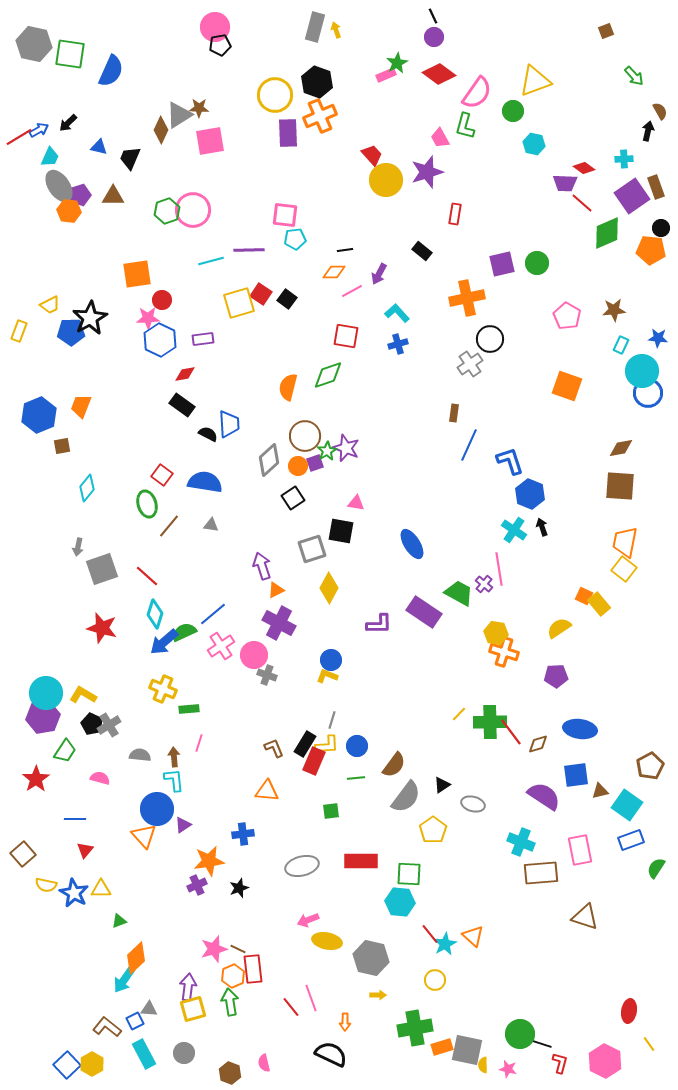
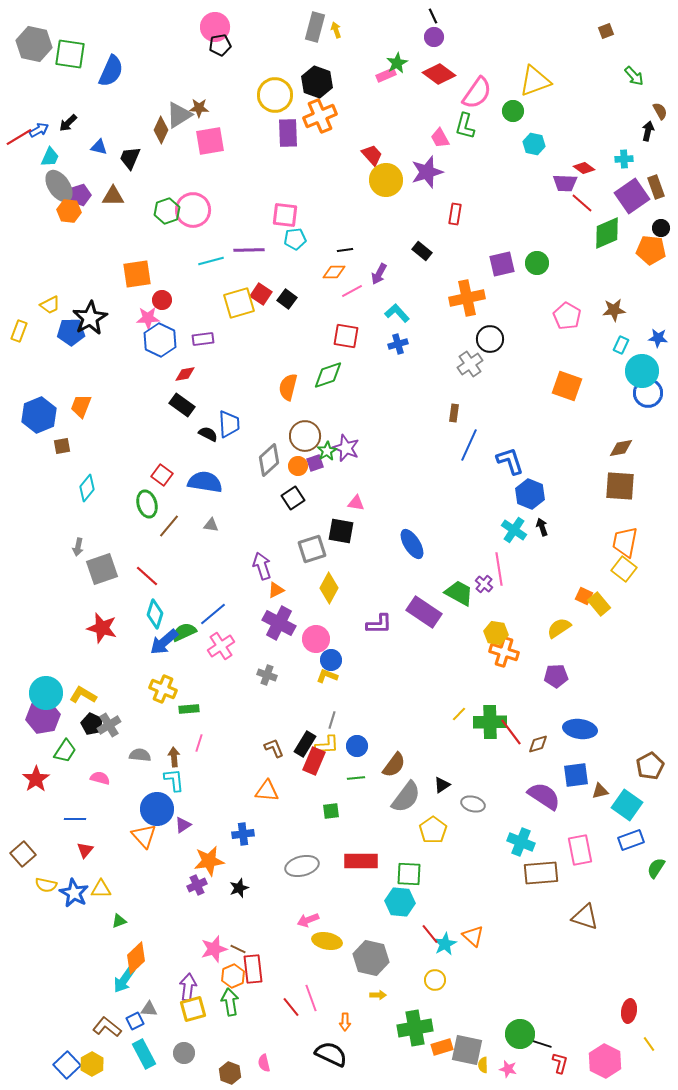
pink circle at (254, 655): moved 62 px right, 16 px up
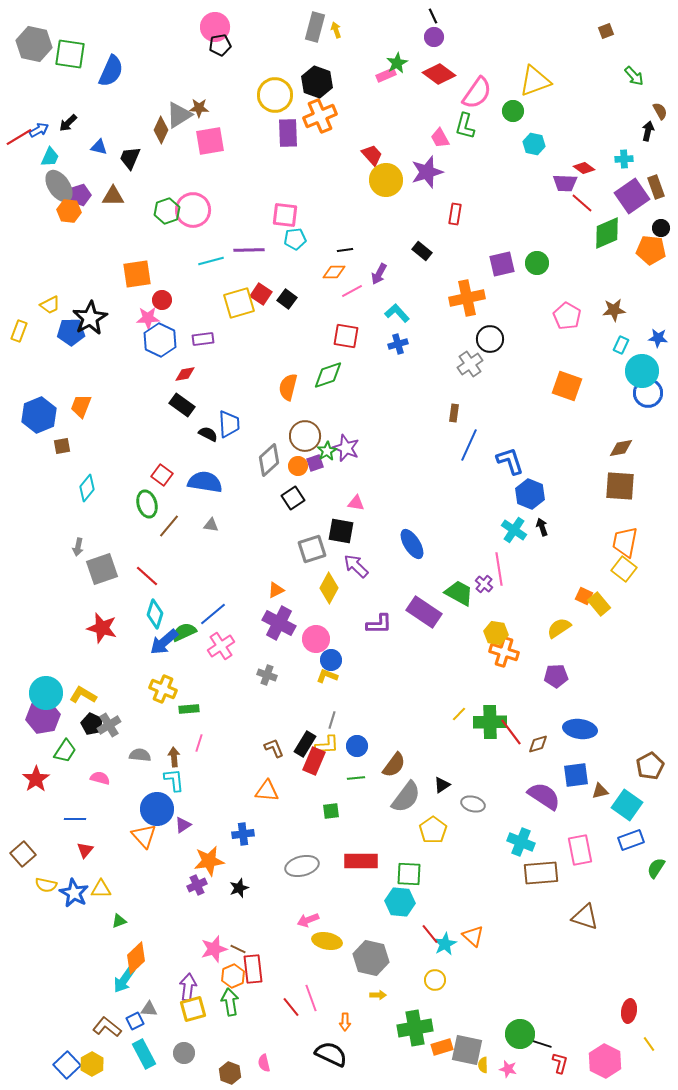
purple arrow at (262, 566): moved 94 px right; rotated 28 degrees counterclockwise
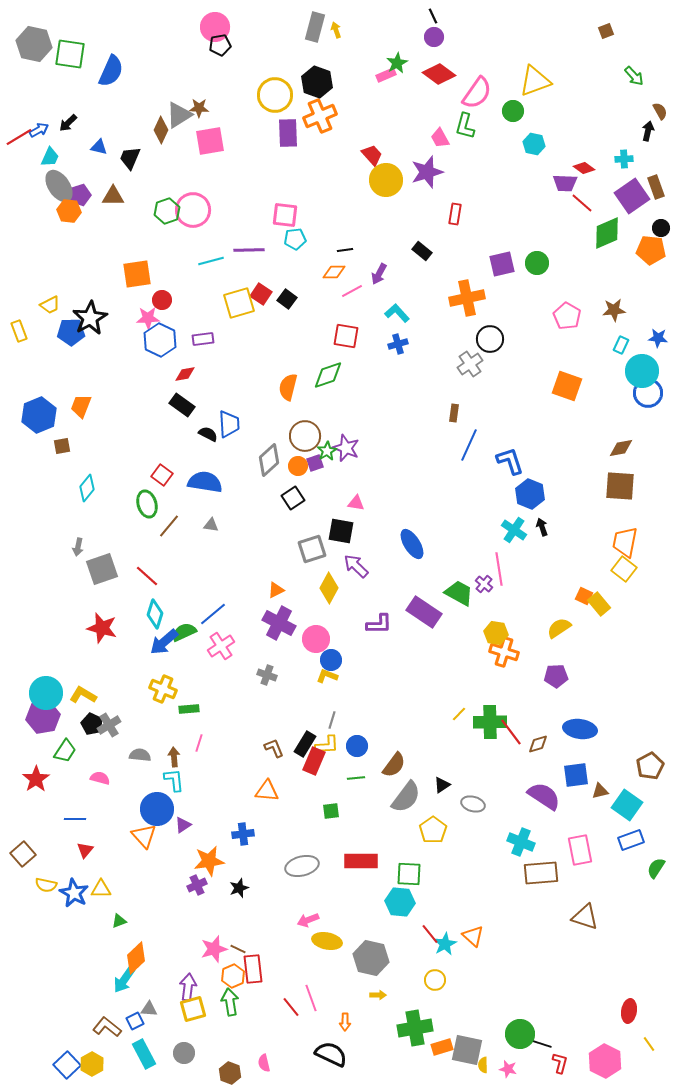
yellow rectangle at (19, 331): rotated 40 degrees counterclockwise
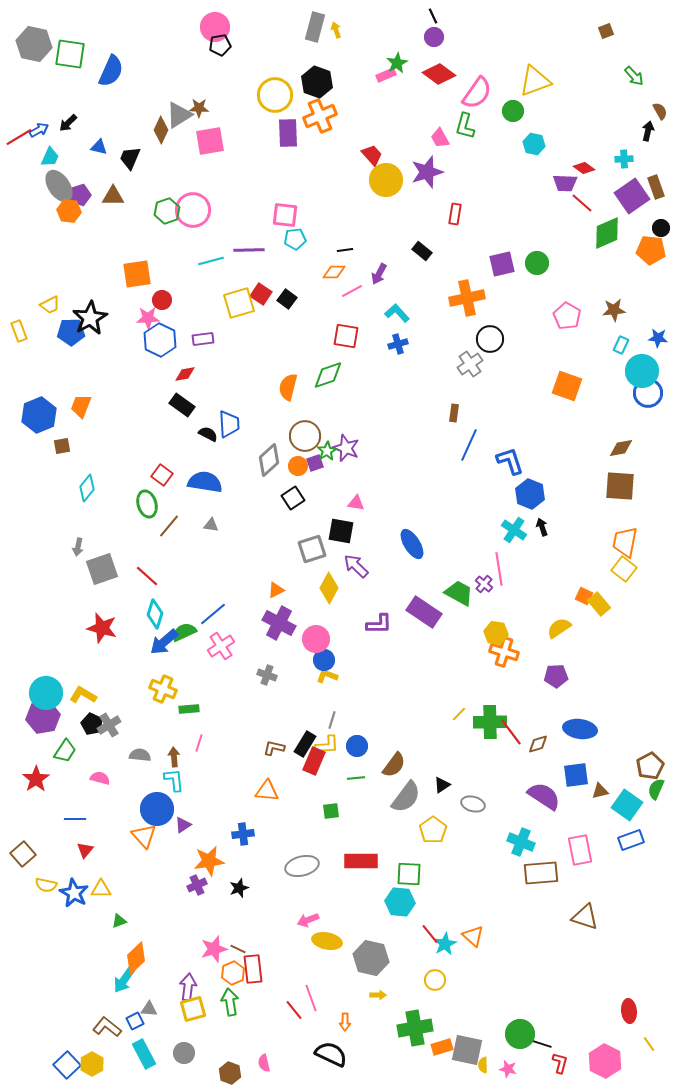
blue circle at (331, 660): moved 7 px left
brown L-shape at (274, 748): rotated 55 degrees counterclockwise
green semicircle at (656, 868): moved 79 px up; rotated 10 degrees counterclockwise
orange hexagon at (233, 976): moved 3 px up
red line at (291, 1007): moved 3 px right, 3 px down
red ellipse at (629, 1011): rotated 15 degrees counterclockwise
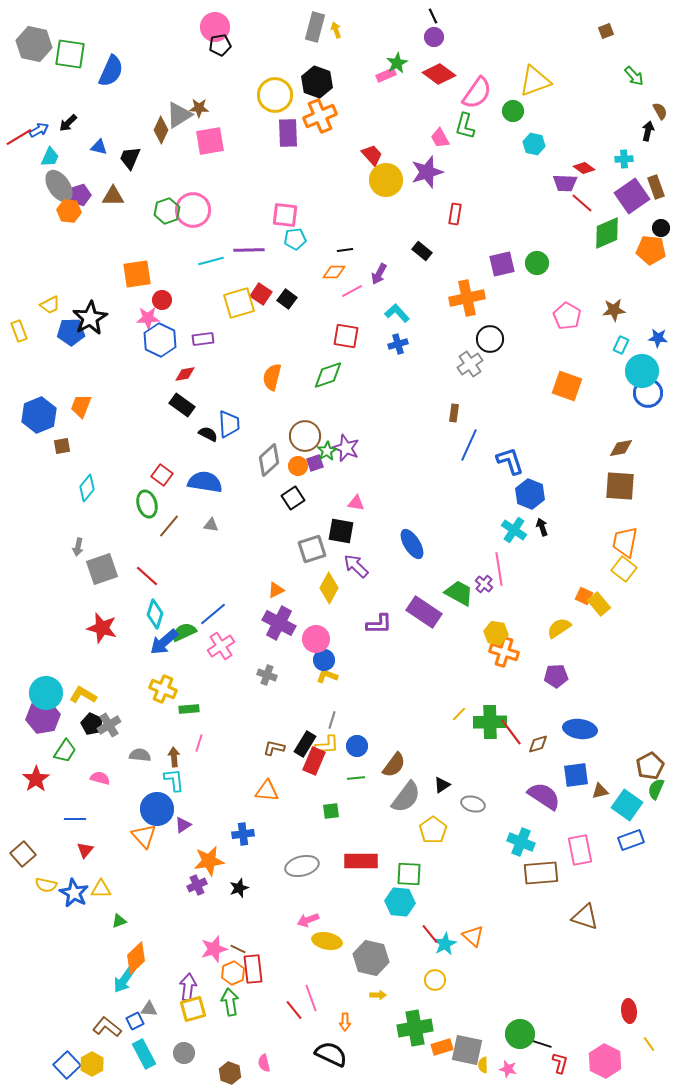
orange semicircle at (288, 387): moved 16 px left, 10 px up
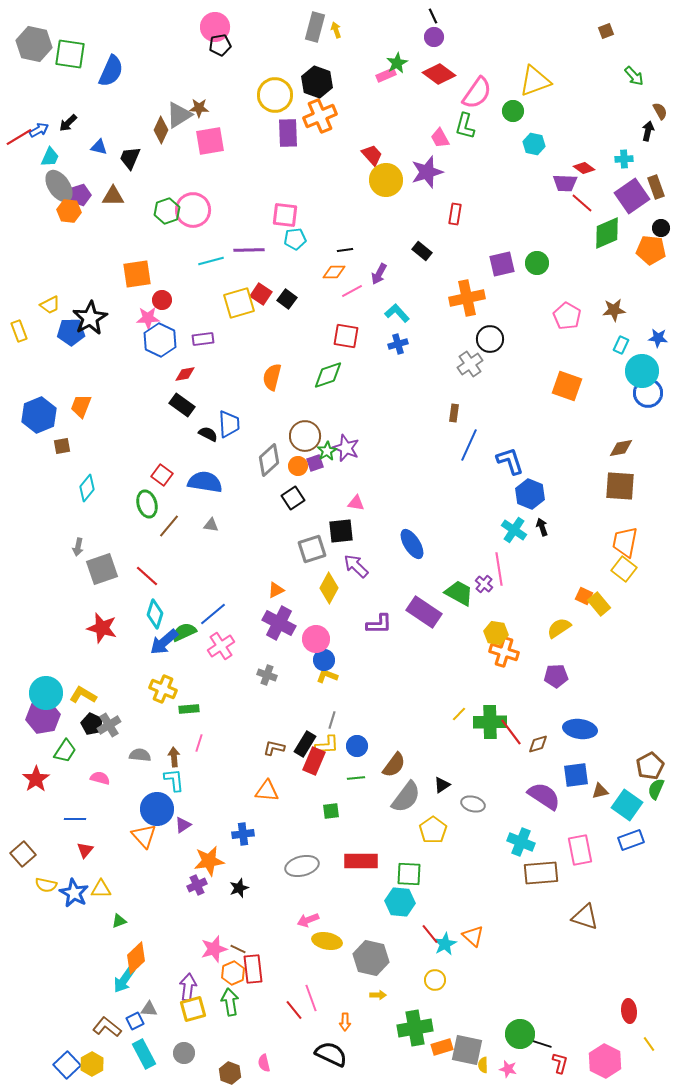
black square at (341, 531): rotated 16 degrees counterclockwise
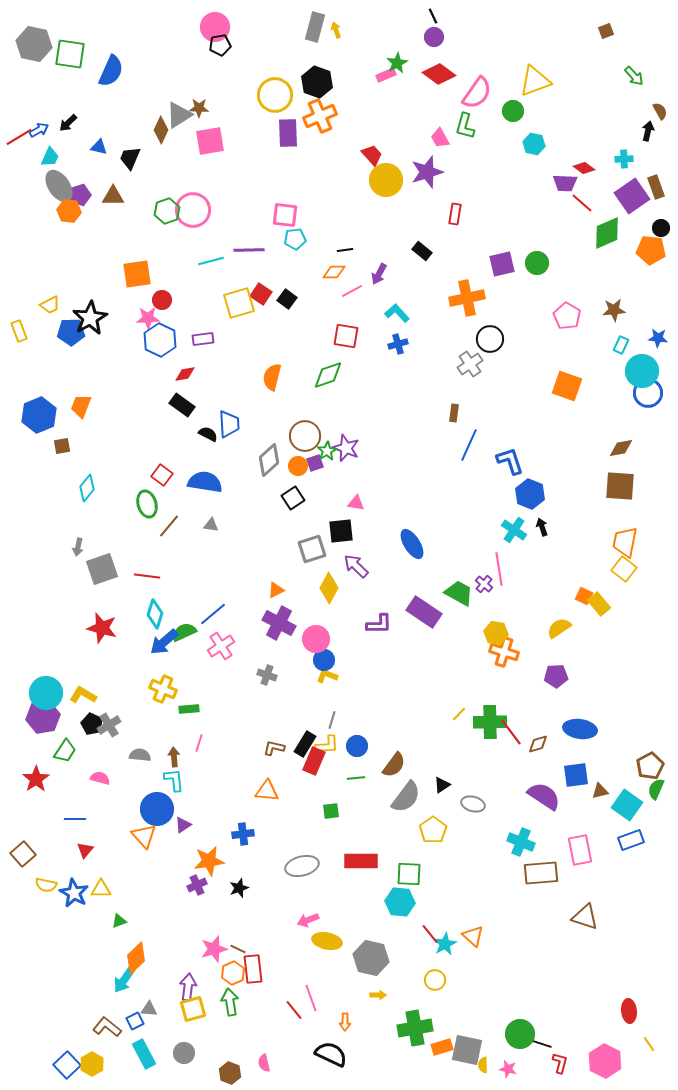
red line at (147, 576): rotated 35 degrees counterclockwise
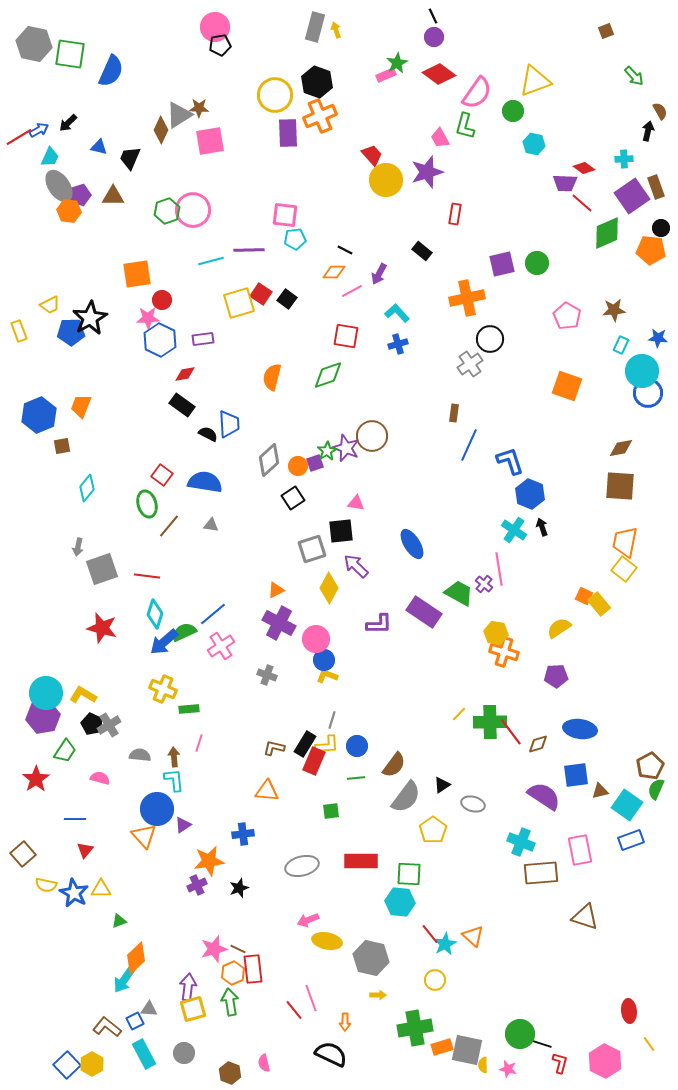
black line at (345, 250): rotated 35 degrees clockwise
brown circle at (305, 436): moved 67 px right
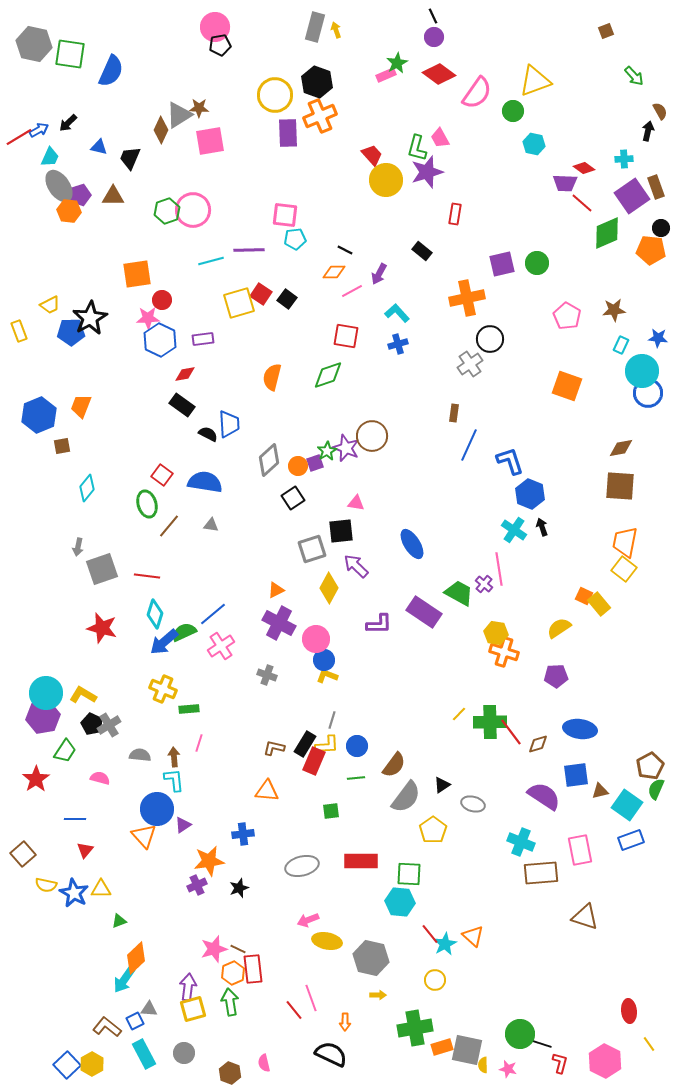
green L-shape at (465, 126): moved 48 px left, 22 px down
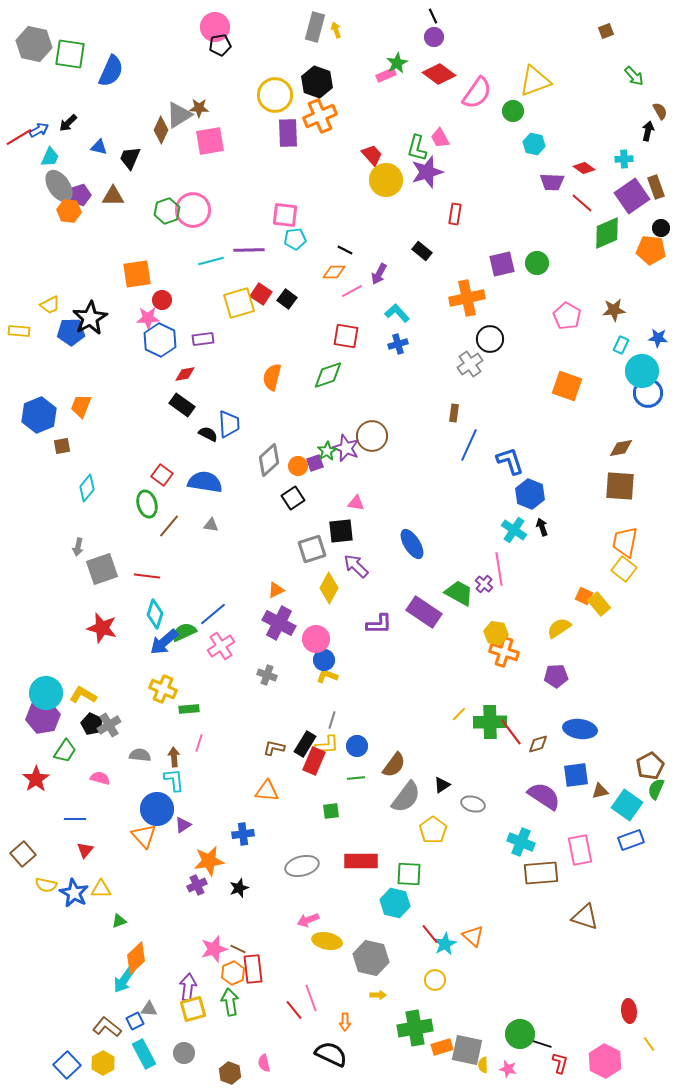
purple trapezoid at (565, 183): moved 13 px left, 1 px up
yellow rectangle at (19, 331): rotated 65 degrees counterclockwise
cyan hexagon at (400, 902): moved 5 px left, 1 px down; rotated 8 degrees clockwise
yellow hexagon at (92, 1064): moved 11 px right, 1 px up
